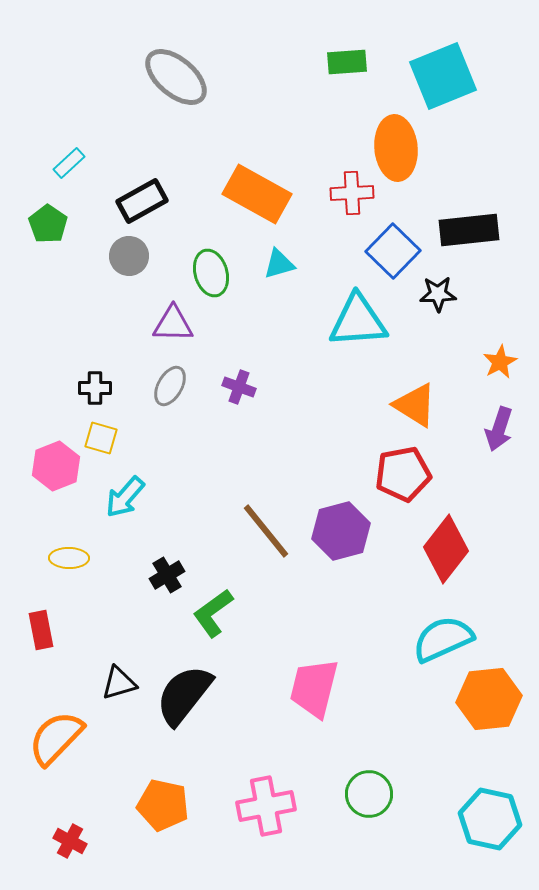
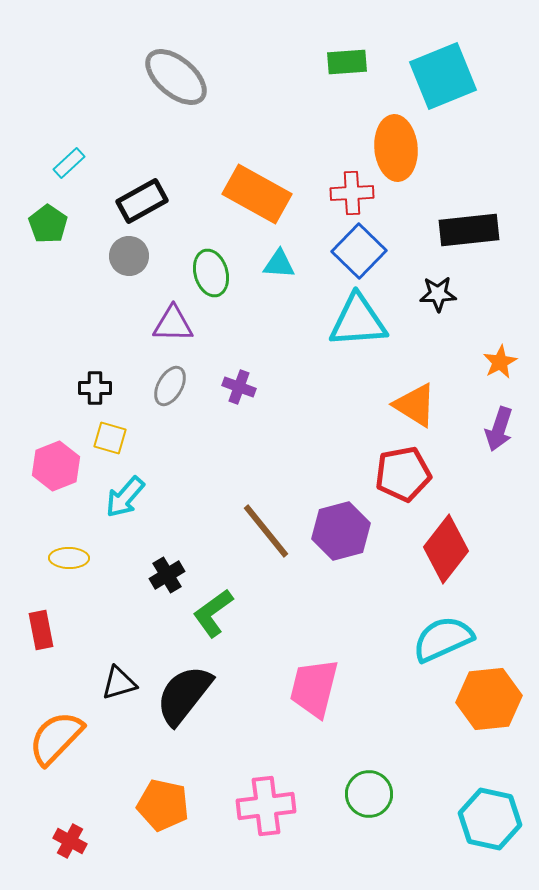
blue square at (393, 251): moved 34 px left
cyan triangle at (279, 264): rotated 20 degrees clockwise
yellow square at (101, 438): moved 9 px right
pink cross at (266, 806): rotated 4 degrees clockwise
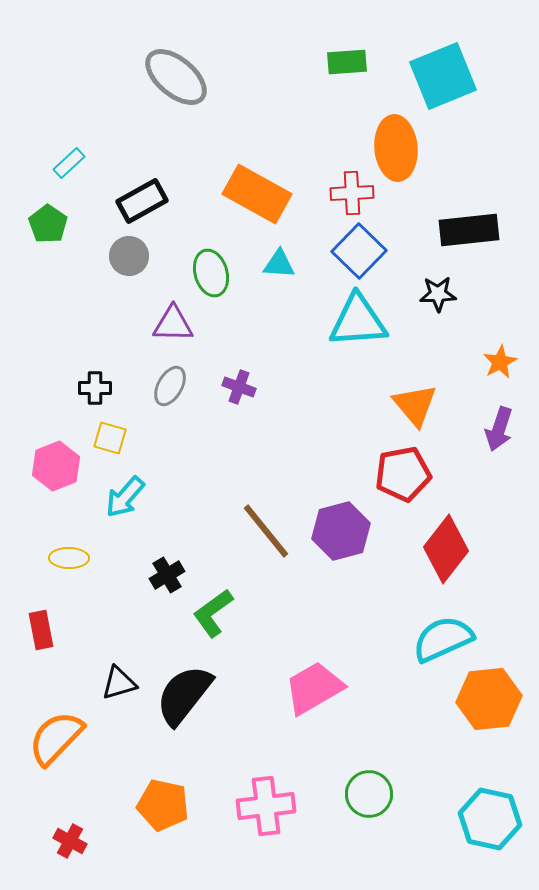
orange triangle at (415, 405): rotated 18 degrees clockwise
pink trapezoid at (314, 688): rotated 46 degrees clockwise
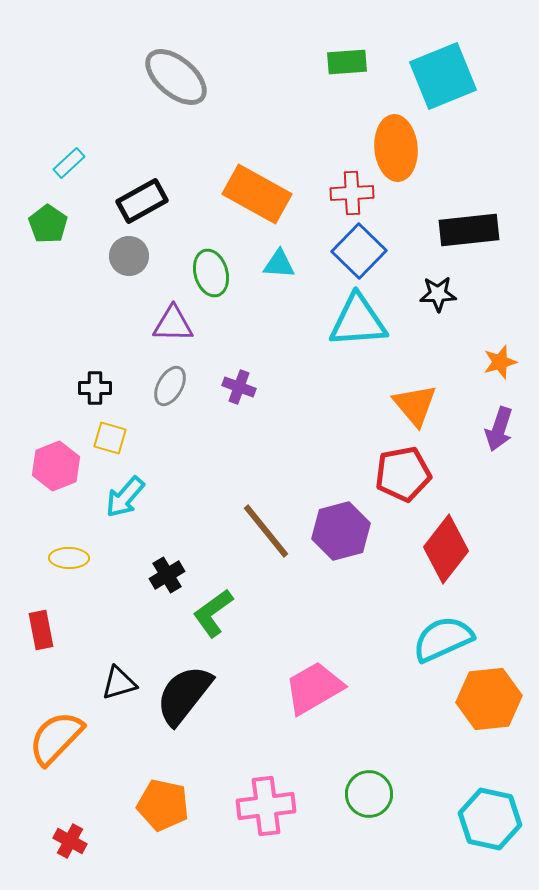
orange star at (500, 362): rotated 12 degrees clockwise
